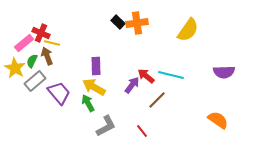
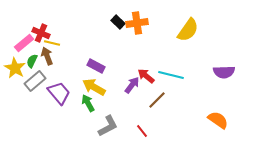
purple rectangle: rotated 60 degrees counterclockwise
gray L-shape: moved 2 px right
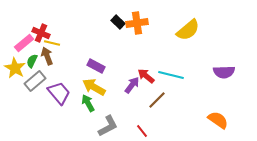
yellow semicircle: rotated 15 degrees clockwise
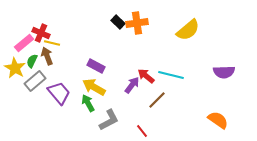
gray L-shape: moved 1 px right, 6 px up
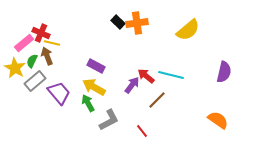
purple semicircle: rotated 75 degrees counterclockwise
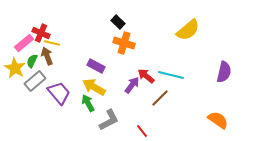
orange cross: moved 13 px left, 20 px down; rotated 25 degrees clockwise
brown line: moved 3 px right, 2 px up
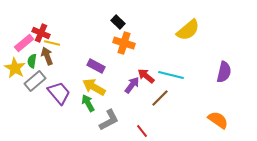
green semicircle: rotated 16 degrees counterclockwise
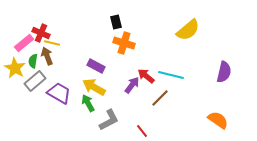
black rectangle: moved 2 px left; rotated 32 degrees clockwise
green semicircle: moved 1 px right
purple trapezoid: rotated 20 degrees counterclockwise
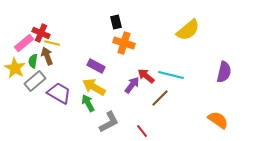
gray L-shape: moved 2 px down
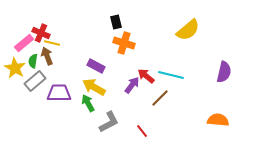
purple trapezoid: rotated 30 degrees counterclockwise
orange semicircle: rotated 30 degrees counterclockwise
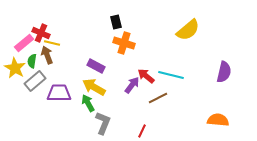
brown arrow: moved 1 px up
green semicircle: moved 1 px left
brown line: moved 2 px left; rotated 18 degrees clockwise
gray L-shape: moved 6 px left, 1 px down; rotated 40 degrees counterclockwise
red line: rotated 64 degrees clockwise
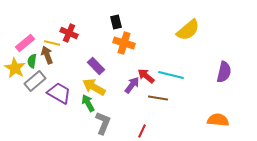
red cross: moved 28 px right
pink rectangle: moved 1 px right
purple rectangle: rotated 18 degrees clockwise
purple trapezoid: rotated 30 degrees clockwise
brown line: rotated 36 degrees clockwise
